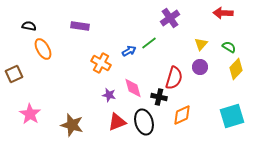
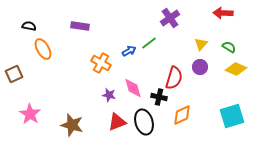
yellow diamond: rotated 70 degrees clockwise
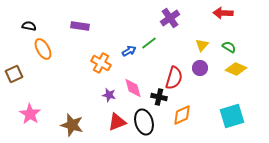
yellow triangle: moved 1 px right, 1 px down
purple circle: moved 1 px down
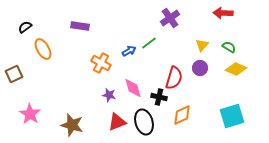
black semicircle: moved 4 px left, 1 px down; rotated 48 degrees counterclockwise
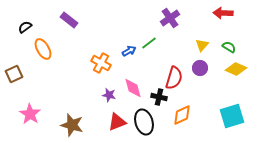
purple rectangle: moved 11 px left, 6 px up; rotated 30 degrees clockwise
